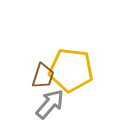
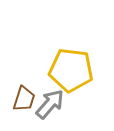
brown trapezoid: moved 19 px left, 23 px down
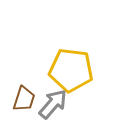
gray arrow: moved 3 px right
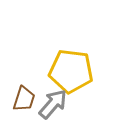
yellow pentagon: moved 1 px down
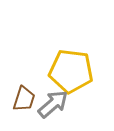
gray arrow: rotated 8 degrees clockwise
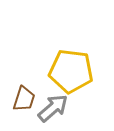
gray arrow: moved 4 px down
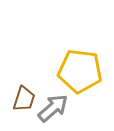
yellow pentagon: moved 9 px right
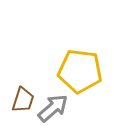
brown trapezoid: moved 1 px left, 1 px down
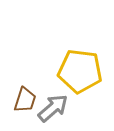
brown trapezoid: moved 2 px right
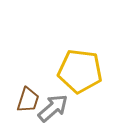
brown trapezoid: moved 3 px right
